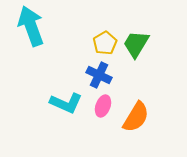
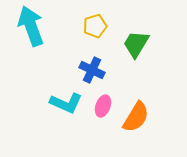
yellow pentagon: moved 10 px left, 17 px up; rotated 15 degrees clockwise
blue cross: moved 7 px left, 5 px up
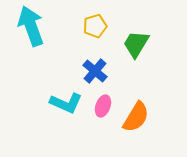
blue cross: moved 3 px right, 1 px down; rotated 15 degrees clockwise
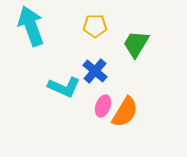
yellow pentagon: rotated 15 degrees clockwise
cyan L-shape: moved 2 px left, 16 px up
orange semicircle: moved 11 px left, 5 px up
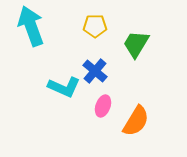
orange semicircle: moved 11 px right, 9 px down
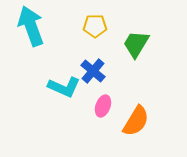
blue cross: moved 2 px left
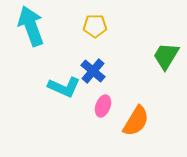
green trapezoid: moved 30 px right, 12 px down
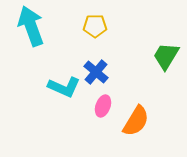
blue cross: moved 3 px right, 1 px down
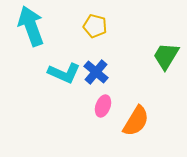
yellow pentagon: rotated 15 degrees clockwise
cyan L-shape: moved 14 px up
